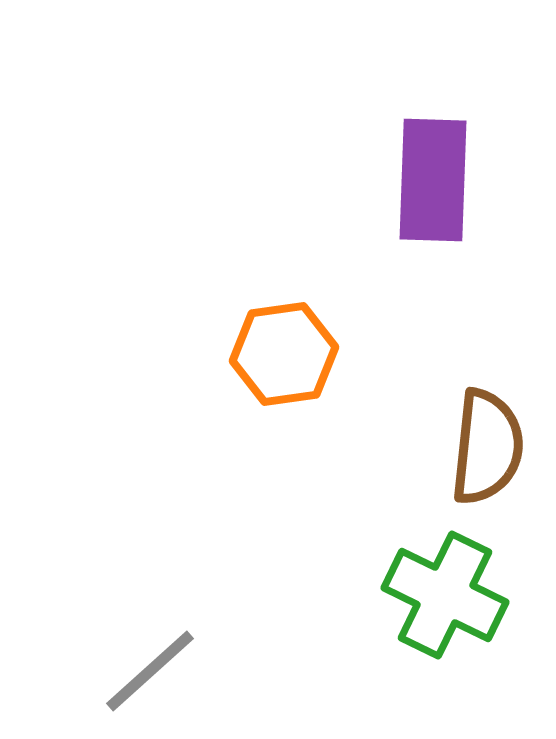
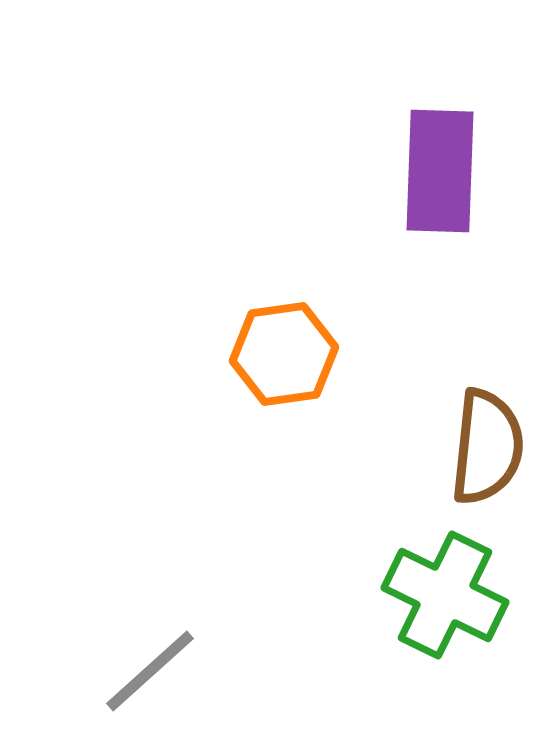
purple rectangle: moved 7 px right, 9 px up
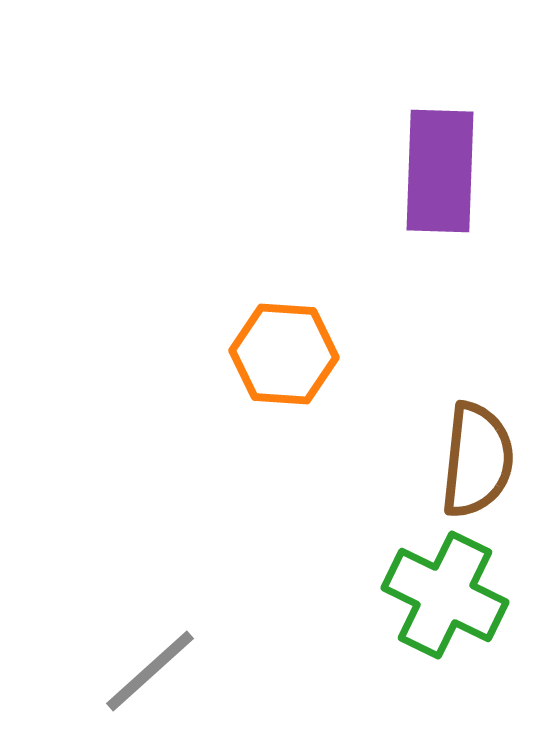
orange hexagon: rotated 12 degrees clockwise
brown semicircle: moved 10 px left, 13 px down
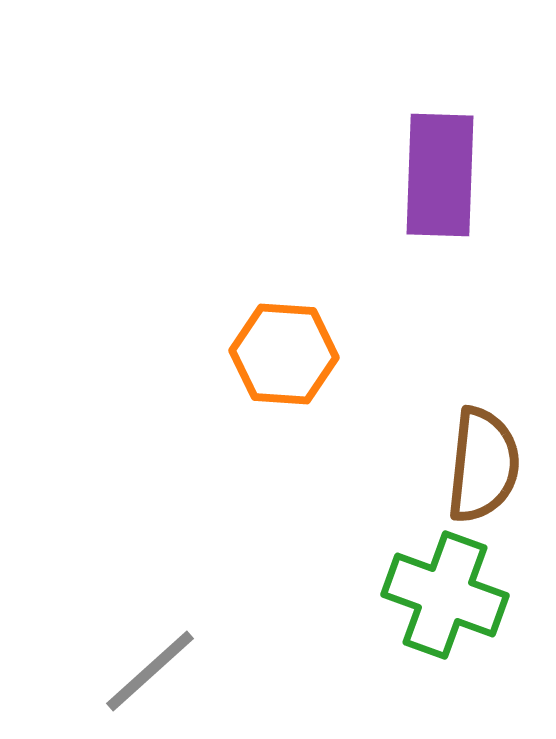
purple rectangle: moved 4 px down
brown semicircle: moved 6 px right, 5 px down
green cross: rotated 6 degrees counterclockwise
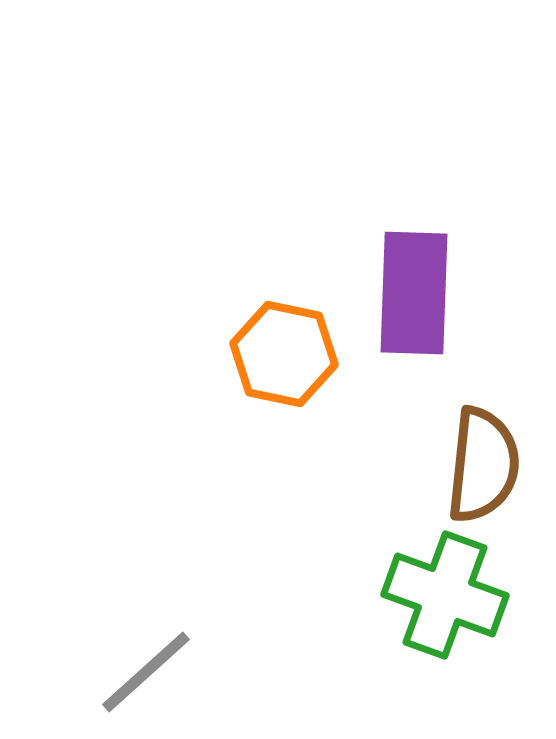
purple rectangle: moved 26 px left, 118 px down
orange hexagon: rotated 8 degrees clockwise
gray line: moved 4 px left, 1 px down
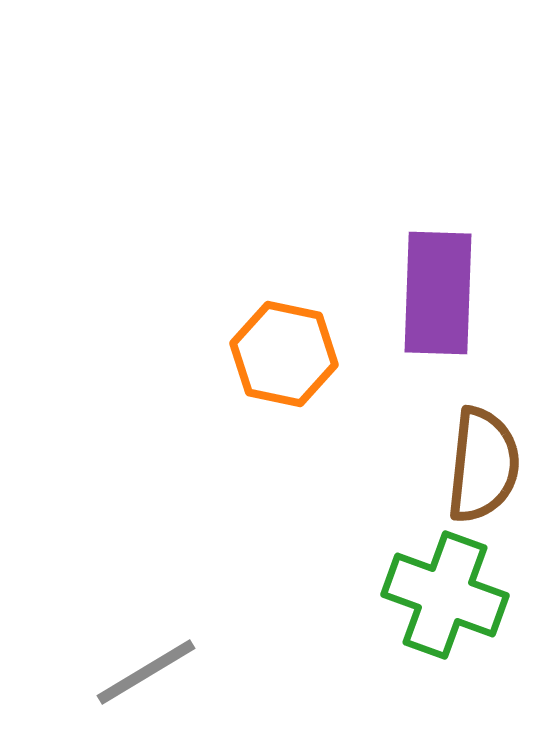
purple rectangle: moved 24 px right
gray line: rotated 11 degrees clockwise
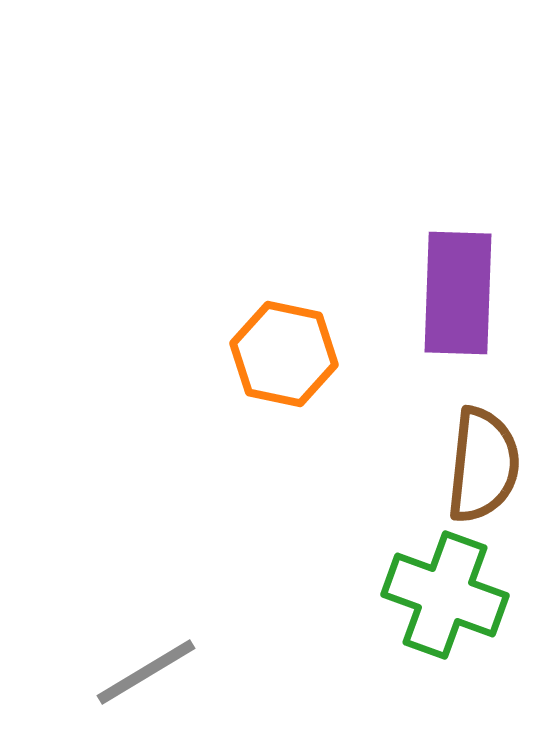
purple rectangle: moved 20 px right
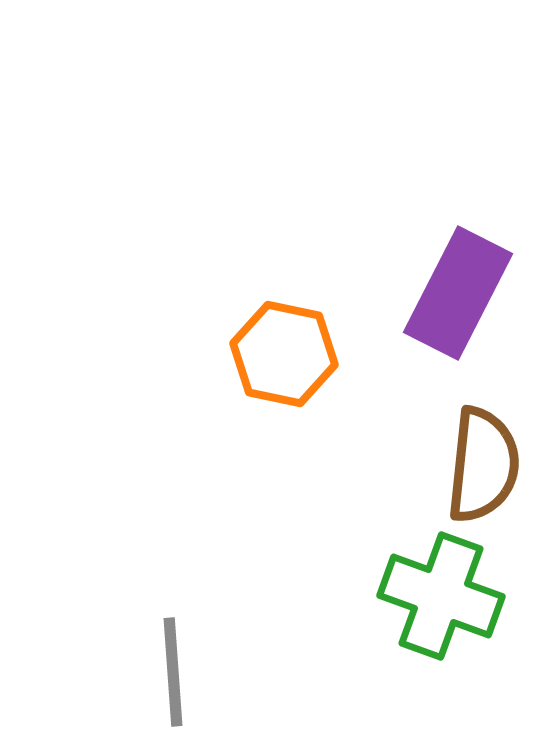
purple rectangle: rotated 25 degrees clockwise
green cross: moved 4 px left, 1 px down
gray line: moved 27 px right; rotated 63 degrees counterclockwise
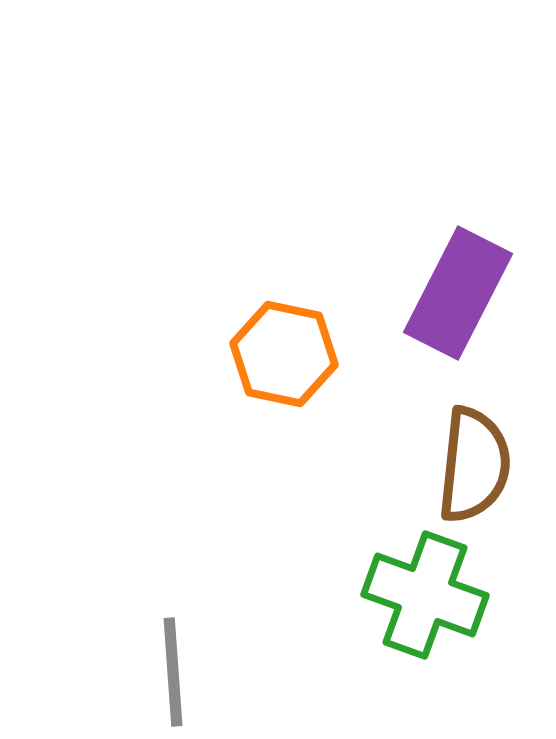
brown semicircle: moved 9 px left
green cross: moved 16 px left, 1 px up
